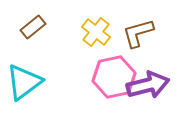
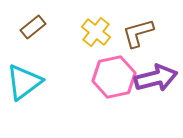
purple arrow: moved 8 px right, 7 px up
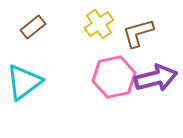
yellow cross: moved 3 px right, 8 px up; rotated 16 degrees clockwise
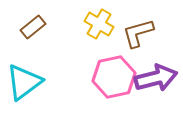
yellow cross: rotated 24 degrees counterclockwise
